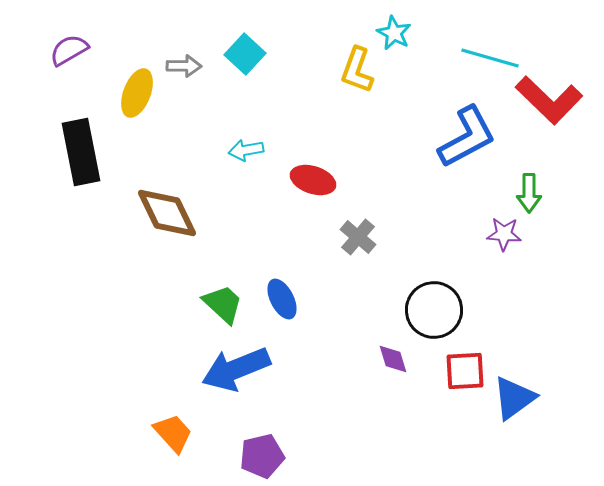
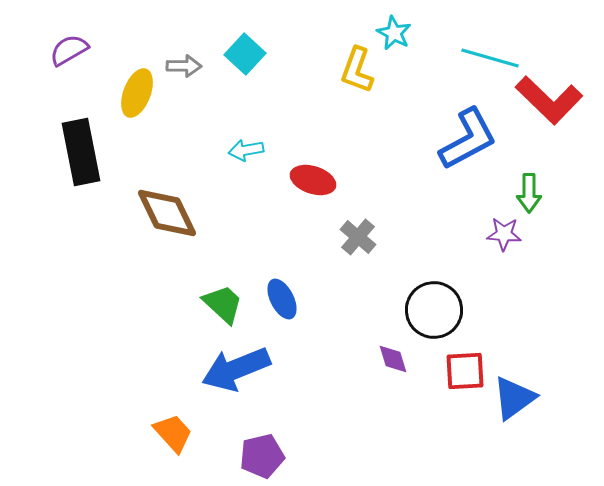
blue L-shape: moved 1 px right, 2 px down
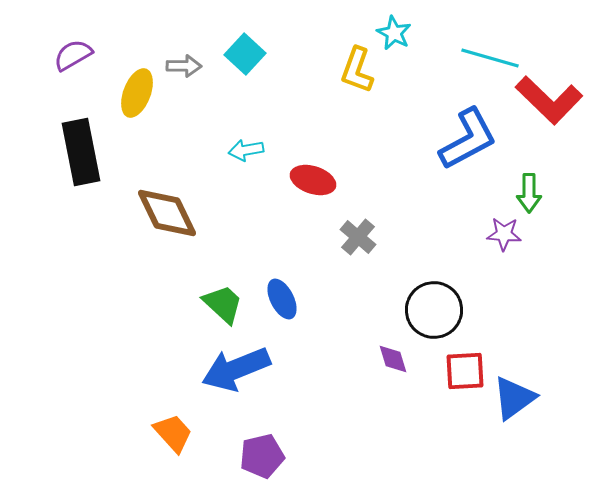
purple semicircle: moved 4 px right, 5 px down
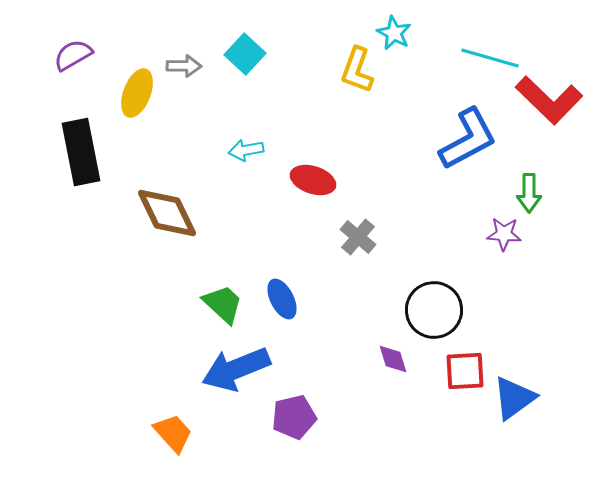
purple pentagon: moved 32 px right, 39 px up
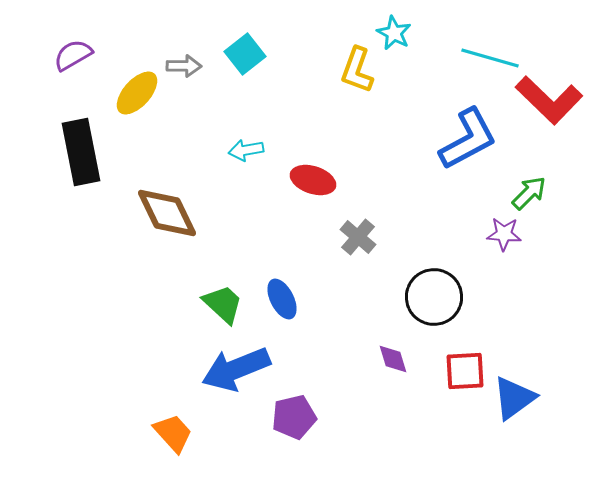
cyan square: rotated 9 degrees clockwise
yellow ellipse: rotated 21 degrees clockwise
green arrow: rotated 135 degrees counterclockwise
black circle: moved 13 px up
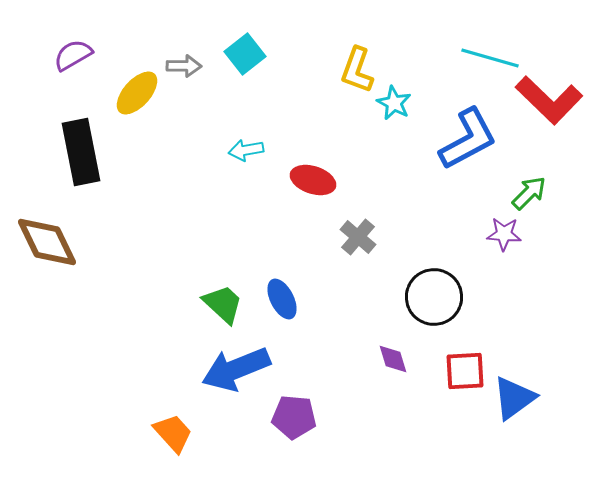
cyan star: moved 70 px down
brown diamond: moved 120 px left, 29 px down
purple pentagon: rotated 18 degrees clockwise
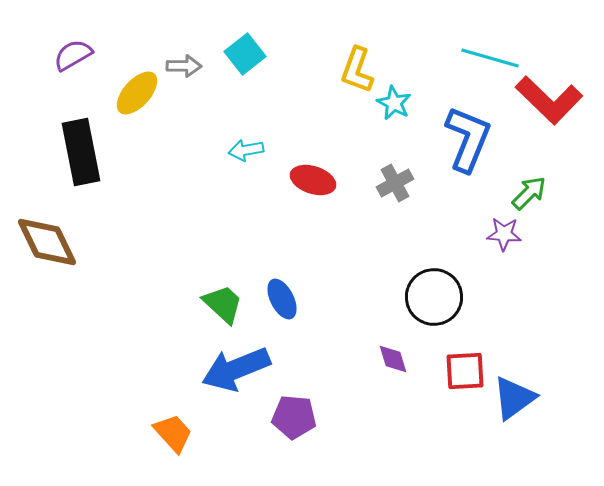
blue L-shape: rotated 40 degrees counterclockwise
gray cross: moved 37 px right, 54 px up; rotated 21 degrees clockwise
